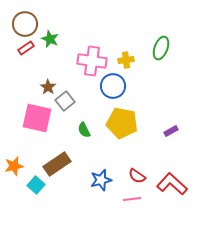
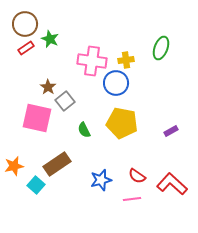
blue circle: moved 3 px right, 3 px up
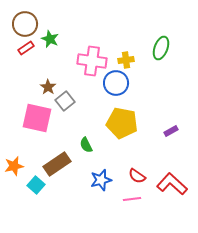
green semicircle: moved 2 px right, 15 px down
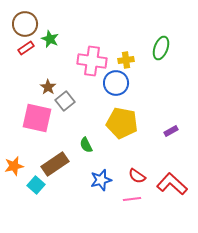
brown rectangle: moved 2 px left
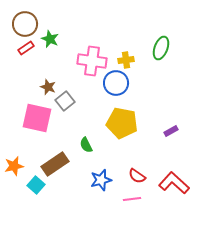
brown star: rotated 14 degrees counterclockwise
red L-shape: moved 2 px right, 1 px up
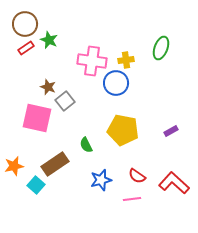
green star: moved 1 px left, 1 px down
yellow pentagon: moved 1 px right, 7 px down
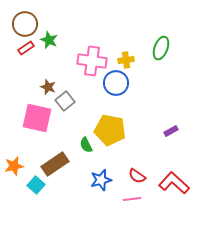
yellow pentagon: moved 13 px left
